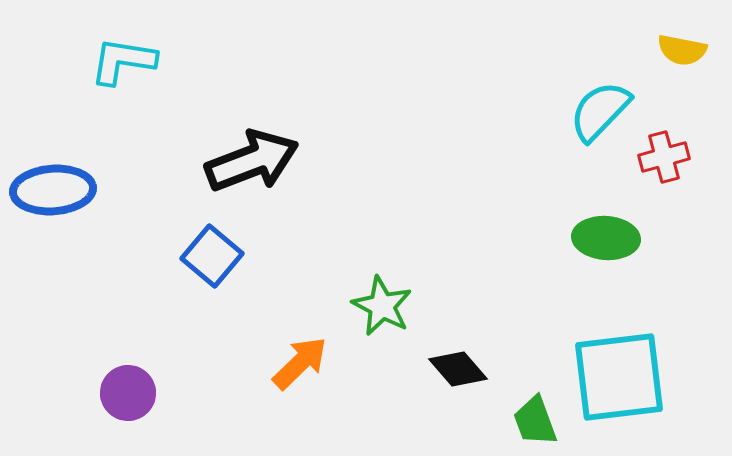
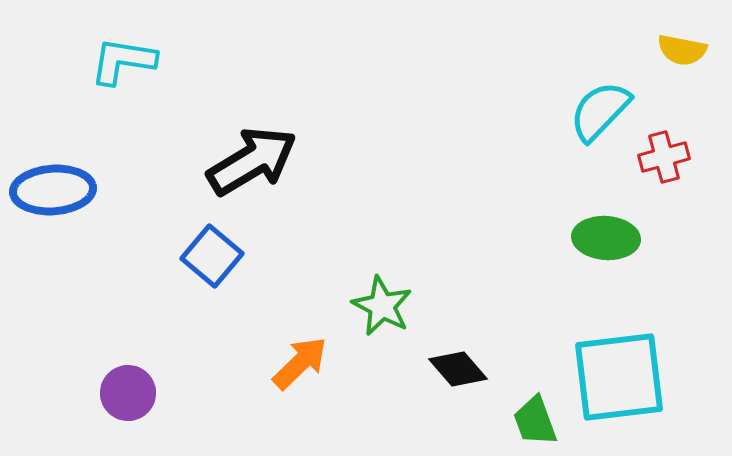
black arrow: rotated 10 degrees counterclockwise
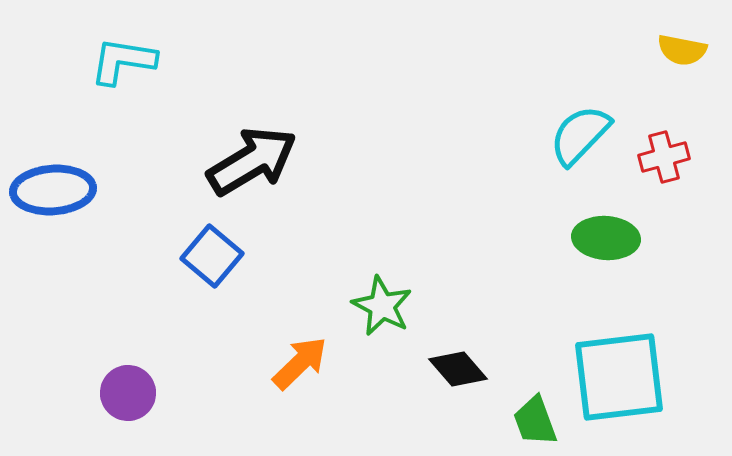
cyan semicircle: moved 20 px left, 24 px down
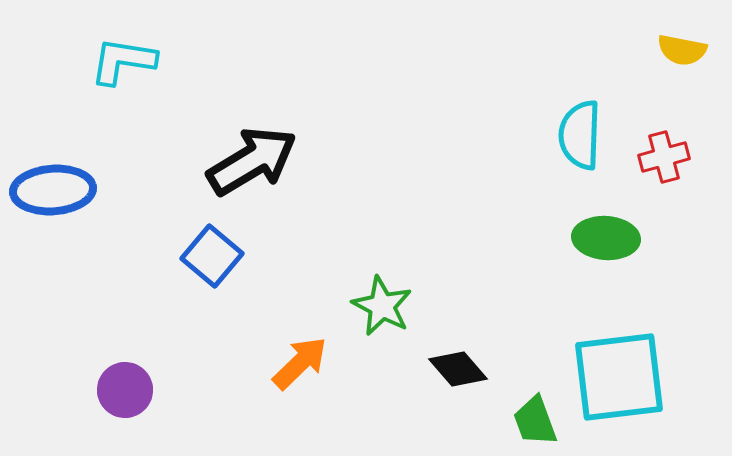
cyan semicircle: rotated 42 degrees counterclockwise
purple circle: moved 3 px left, 3 px up
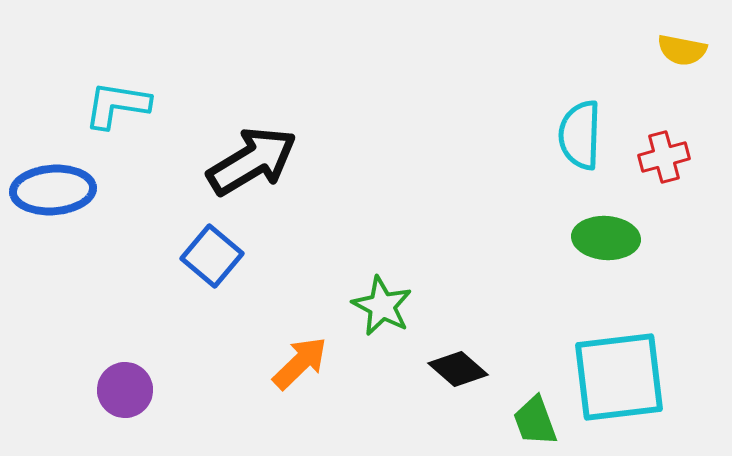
cyan L-shape: moved 6 px left, 44 px down
black diamond: rotated 8 degrees counterclockwise
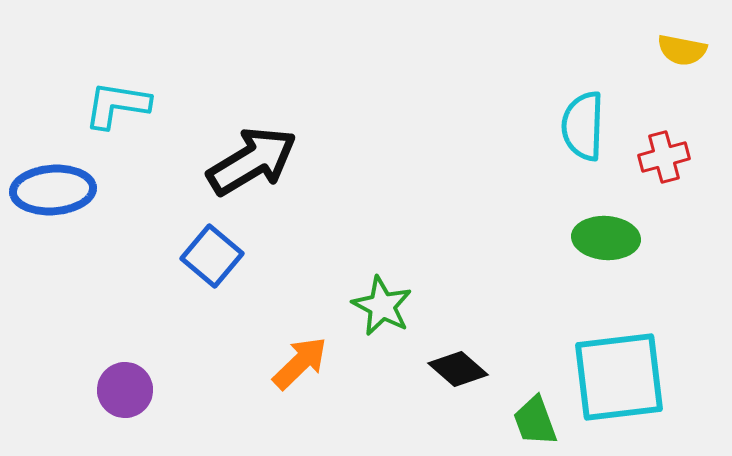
cyan semicircle: moved 3 px right, 9 px up
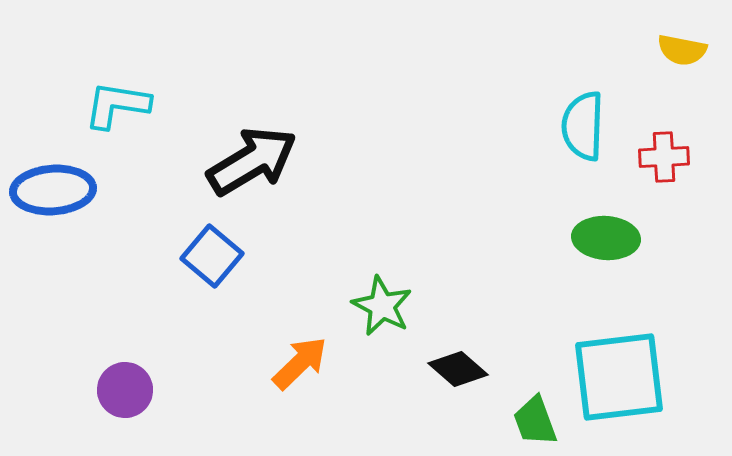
red cross: rotated 12 degrees clockwise
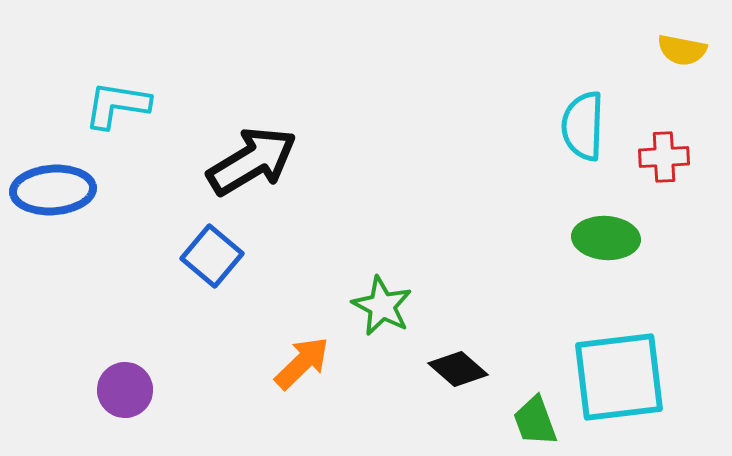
orange arrow: moved 2 px right
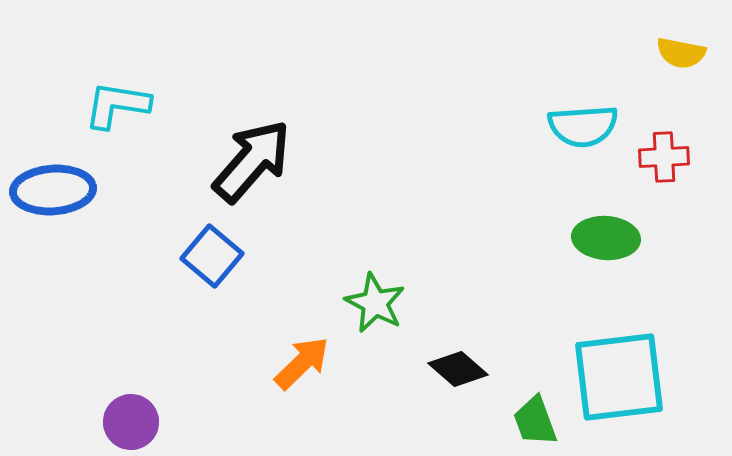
yellow semicircle: moved 1 px left, 3 px down
cyan semicircle: rotated 96 degrees counterclockwise
black arrow: rotated 18 degrees counterclockwise
green star: moved 7 px left, 3 px up
purple circle: moved 6 px right, 32 px down
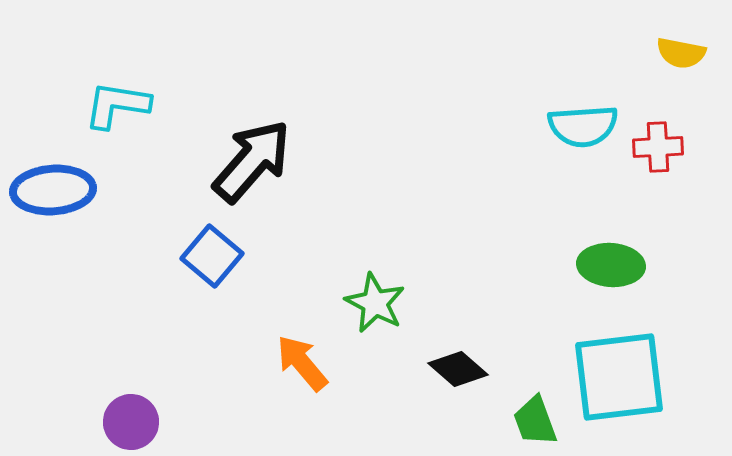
red cross: moved 6 px left, 10 px up
green ellipse: moved 5 px right, 27 px down
orange arrow: rotated 86 degrees counterclockwise
